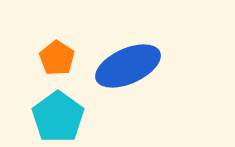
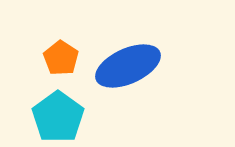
orange pentagon: moved 4 px right
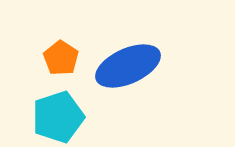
cyan pentagon: rotated 18 degrees clockwise
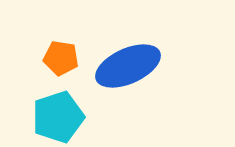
orange pentagon: rotated 24 degrees counterclockwise
